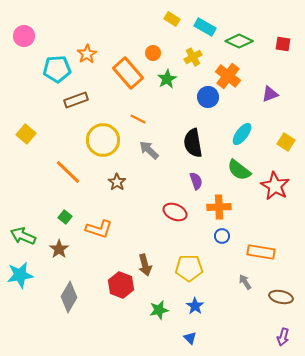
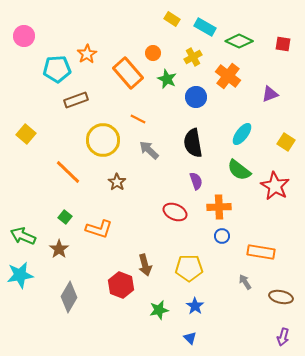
green star at (167, 79): rotated 18 degrees counterclockwise
blue circle at (208, 97): moved 12 px left
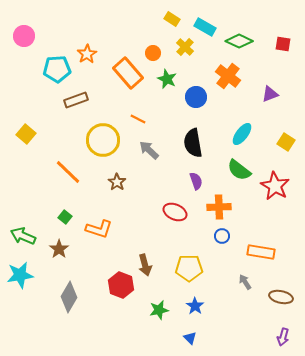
yellow cross at (193, 57): moved 8 px left, 10 px up; rotated 18 degrees counterclockwise
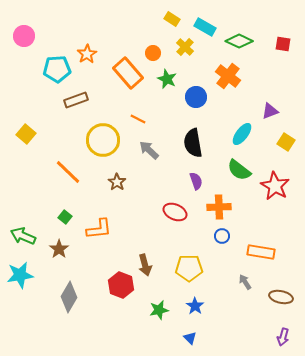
purple triangle at (270, 94): moved 17 px down
orange L-shape at (99, 229): rotated 24 degrees counterclockwise
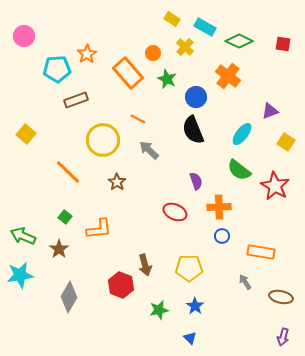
black semicircle at (193, 143): moved 13 px up; rotated 12 degrees counterclockwise
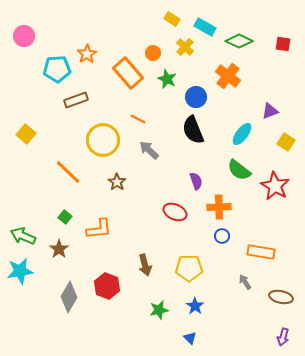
cyan star at (20, 275): moved 4 px up
red hexagon at (121, 285): moved 14 px left, 1 px down
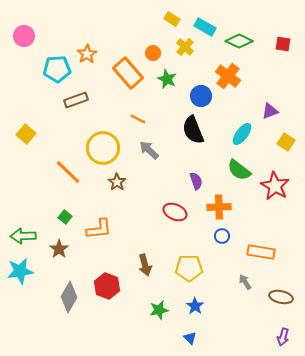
blue circle at (196, 97): moved 5 px right, 1 px up
yellow circle at (103, 140): moved 8 px down
green arrow at (23, 236): rotated 25 degrees counterclockwise
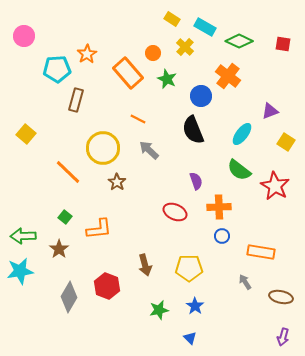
brown rectangle at (76, 100): rotated 55 degrees counterclockwise
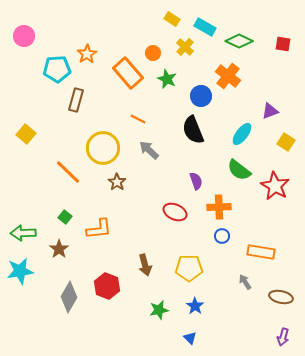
green arrow at (23, 236): moved 3 px up
